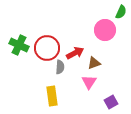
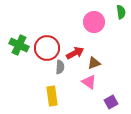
green semicircle: rotated 32 degrees counterclockwise
pink circle: moved 11 px left, 8 px up
pink triangle: rotated 28 degrees counterclockwise
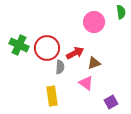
pink triangle: moved 3 px left, 1 px down
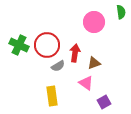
red circle: moved 3 px up
red arrow: rotated 54 degrees counterclockwise
gray semicircle: moved 2 px left, 1 px up; rotated 56 degrees clockwise
purple square: moved 7 px left
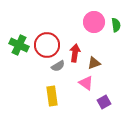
green semicircle: moved 5 px left, 13 px down
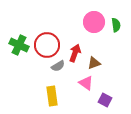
red arrow: rotated 12 degrees clockwise
purple square: moved 1 px right, 2 px up; rotated 32 degrees counterclockwise
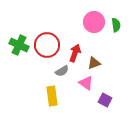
gray semicircle: moved 4 px right, 5 px down
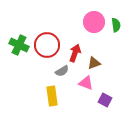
pink triangle: rotated 14 degrees counterclockwise
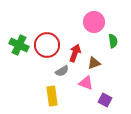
green semicircle: moved 3 px left, 16 px down
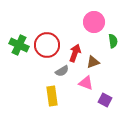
brown triangle: moved 1 px left, 1 px up
